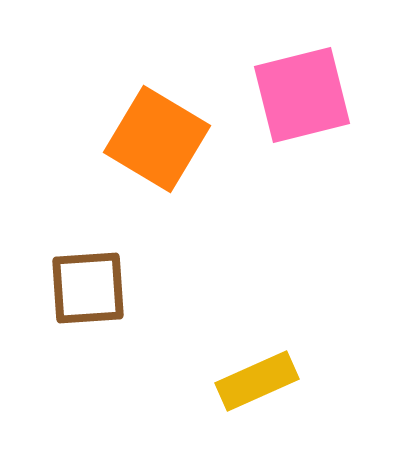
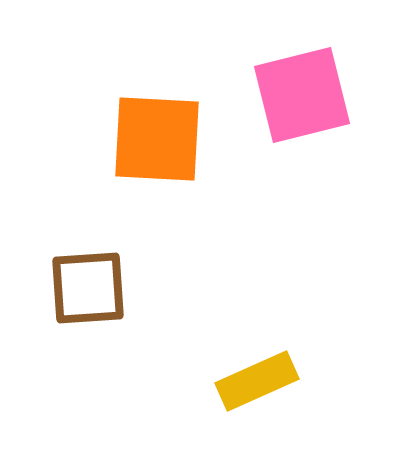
orange square: rotated 28 degrees counterclockwise
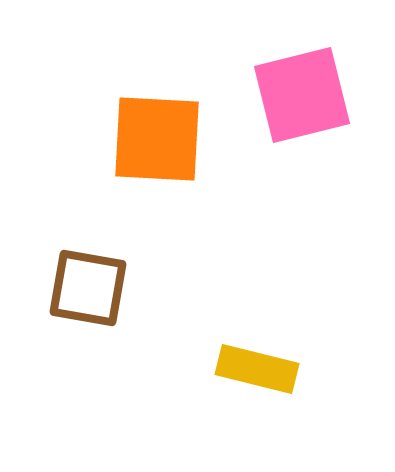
brown square: rotated 14 degrees clockwise
yellow rectangle: moved 12 px up; rotated 38 degrees clockwise
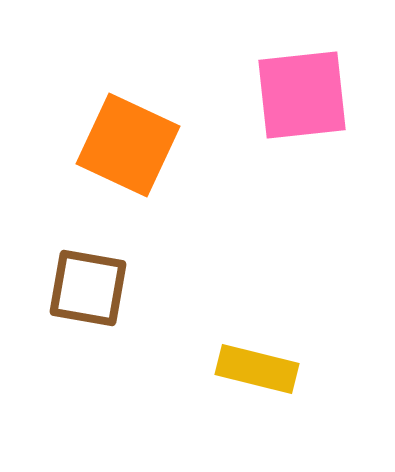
pink square: rotated 8 degrees clockwise
orange square: moved 29 px left, 6 px down; rotated 22 degrees clockwise
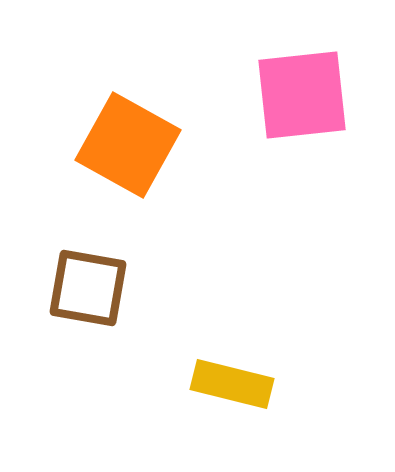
orange square: rotated 4 degrees clockwise
yellow rectangle: moved 25 px left, 15 px down
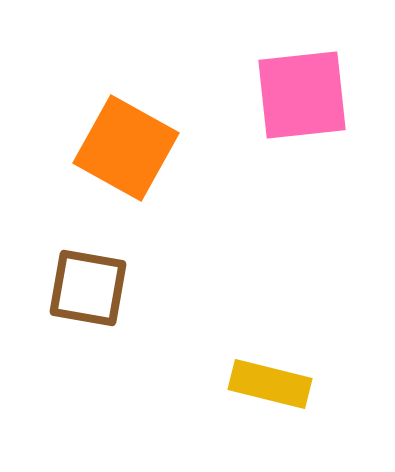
orange square: moved 2 px left, 3 px down
yellow rectangle: moved 38 px right
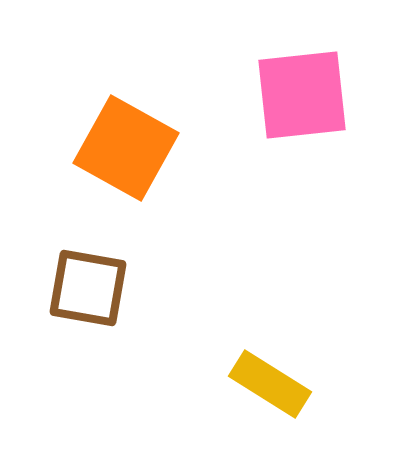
yellow rectangle: rotated 18 degrees clockwise
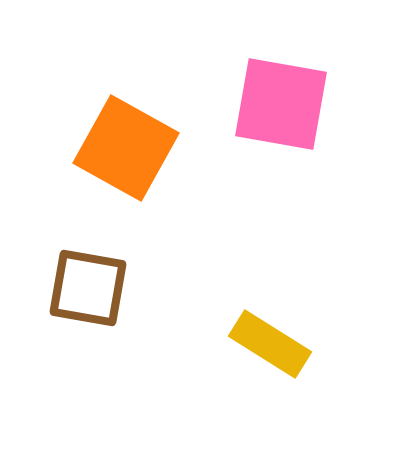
pink square: moved 21 px left, 9 px down; rotated 16 degrees clockwise
yellow rectangle: moved 40 px up
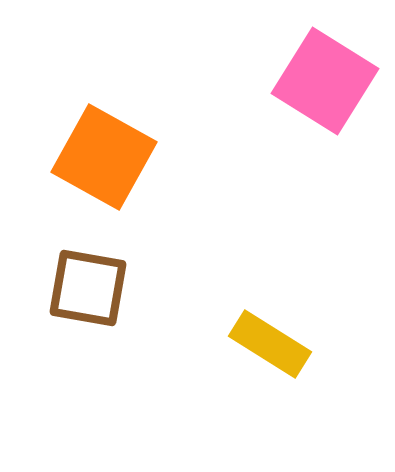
pink square: moved 44 px right, 23 px up; rotated 22 degrees clockwise
orange square: moved 22 px left, 9 px down
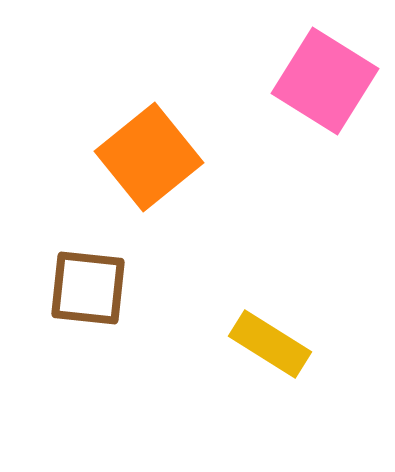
orange square: moved 45 px right; rotated 22 degrees clockwise
brown square: rotated 4 degrees counterclockwise
